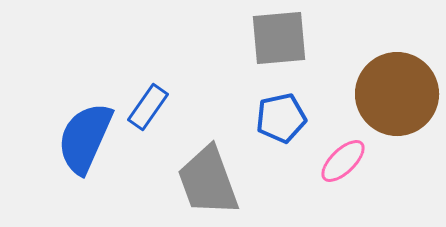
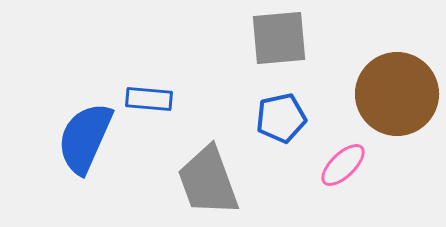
blue rectangle: moved 1 px right, 8 px up; rotated 60 degrees clockwise
pink ellipse: moved 4 px down
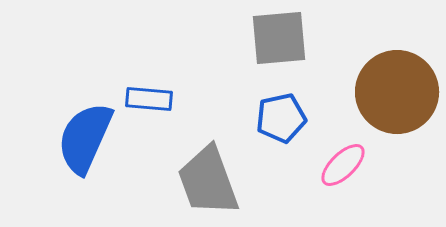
brown circle: moved 2 px up
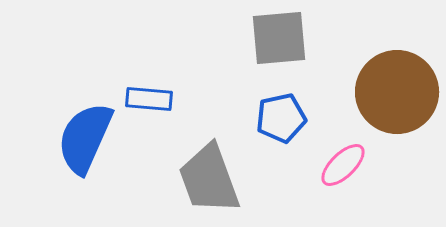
gray trapezoid: moved 1 px right, 2 px up
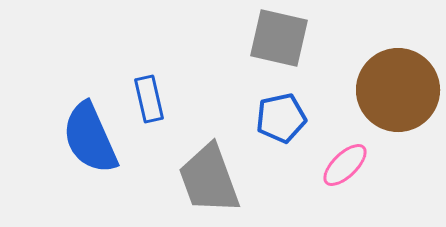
gray square: rotated 18 degrees clockwise
brown circle: moved 1 px right, 2 px up
blue rectangle: rotated 72 degrees clockwise
blue semicircle: moved 5 px right; rotated 48 degrees counterclockwise
pink ellipse: moved 2 px right
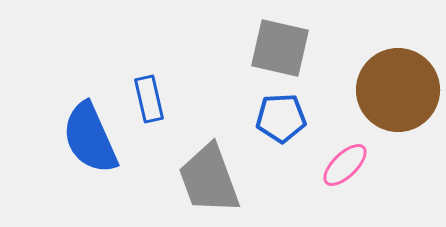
gray square: moved 1 px right, 10 px down
blue pentagon: rotated 9 degrees clockwise
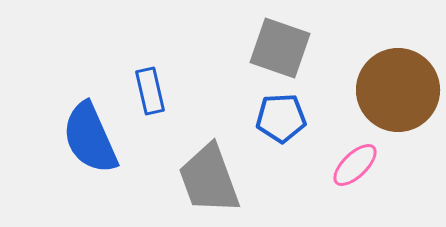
gray square: rotated 6 degrees clockwise
blue rectangle: moved 1 px right, 8 px up
pink ellipse: moved 10 px right
